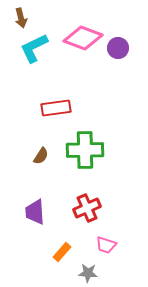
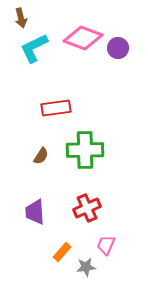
pink trapezoid: rotated 95 degrees clockwise
gray star: moved 2 px left, 6 px up; rotated 12 degrees counterclockwise
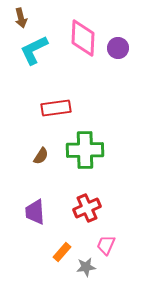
pink diamond: rotated 72 degrees clockwise
cyan L-shape: moved 2 px down
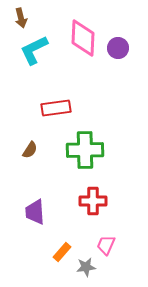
brown semicircle: moved 11 px left, 6 px up
red cross: moved 6 px right, 7 px up; rotated 24 degrees clockwise
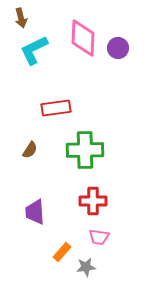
pink trapezoid: moved 7 px left, 8 px up; rotated 105 degrees counterclockwise
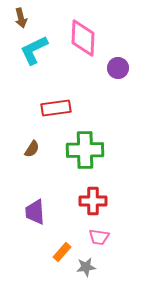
purple circle: moved 20 px down
brown semicircle: moved 2 px right, 1 px up
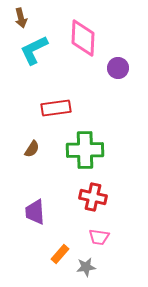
red cross: moved 4 px up; rotated 12 degrees clockwise
orange rectangle: moved 2 px left, 2 px down
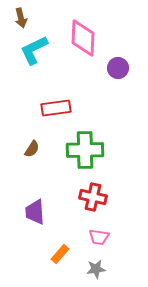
gray star: moved 10 px right, 2 px down
